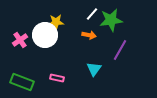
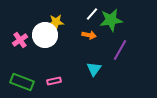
pink rectangle: moved 3 px left, 3 px down; rotated 24 degrees counterclockwise
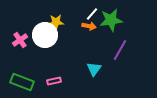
orange arrow: moved 9 px up
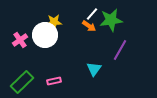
yellow star: moved 2 px left
orange arrow: rotated 24 degrees clockwise
green rectangle: rotated 65 degrees counterclockwise
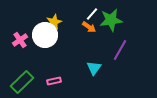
yellow star: rotated 21 degrees counterclockwise
orange arrow: moved 1 px down
cyan triangle: moved 1 px up
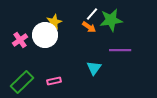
purple line: rotated 60 degrees clockwise
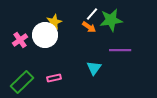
pink rectangle: moved 3 px up
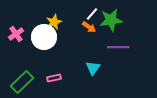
white circle: moved 1 px left, 2 px down
pink cross: moved 4 px left, 6 px up
purple line: moved 2 px left, 3 px up
cyan triangle: moved 1 px left
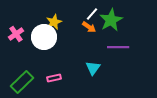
green star: rotated 20 degrees counterclockwise
